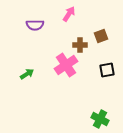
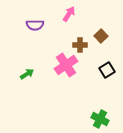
brown square: rotated 24 degrees counterclockwise
black square: rotated 21 degrees counterclockwise
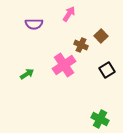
purple semicircle: moved 1 px left, 1 px up
brown cross: moved 1 px right; rotated 24 degrees clockwise
pink cross: moved 2 px left
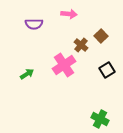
pink arrow: rotated 63 degrees clockwise
brown cross: rotated 16 degrees clockwise
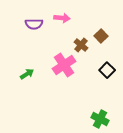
pink arrow: moved 7 px left, 4 px down
black square: rotated 14 degrees counterclockwise
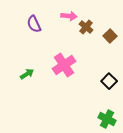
pink arrow: moved 7 px right, 2 px up
purple semicircle: rotated 66 degrees clockwise
brown square: moved 9 px right
brown cross: moved 5 px right, 18 px up
black square: moved 2 px right, 11 px down
green cross: moved 7 px right
